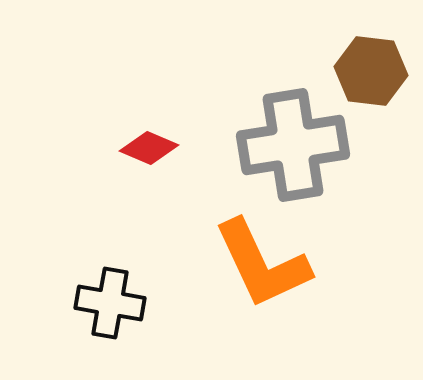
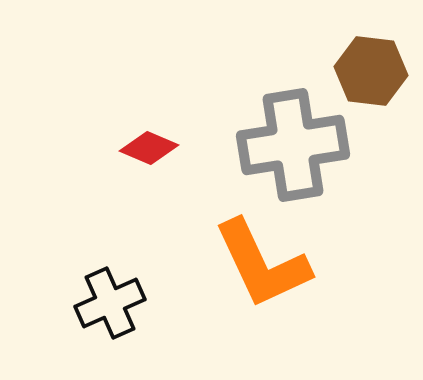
black cross: rotated 34 degrees counterclockwise
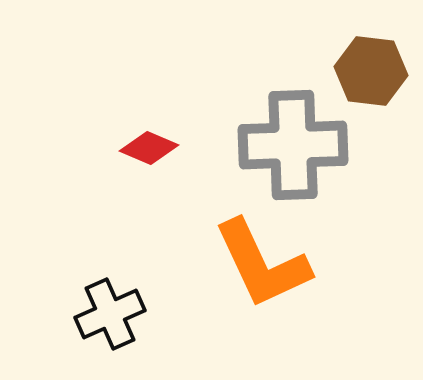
gray cross: rotated 7 degrees clockwise
black cross: moved 11 px down
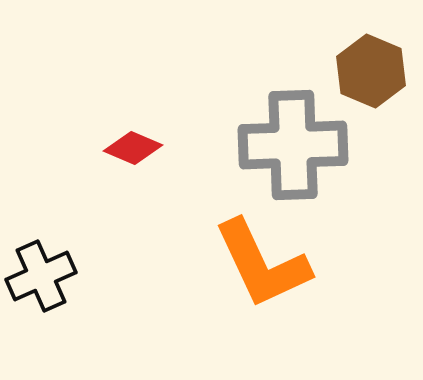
brown hexagon: rotated 16 degrees clockwise
red diamond: moved 16 px left
black cross: moved 69 px left, 38 px up
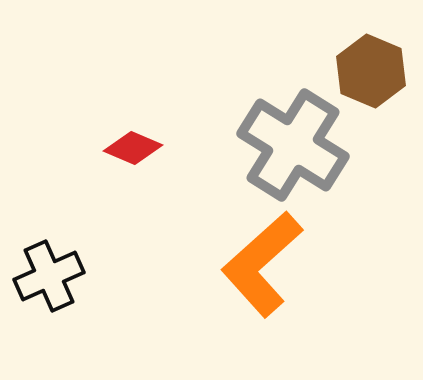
gray cross: rotated 34 degrees clockwise
orange L-shape: rotated 73 degrees clockwise
black cross: moved 8 px right
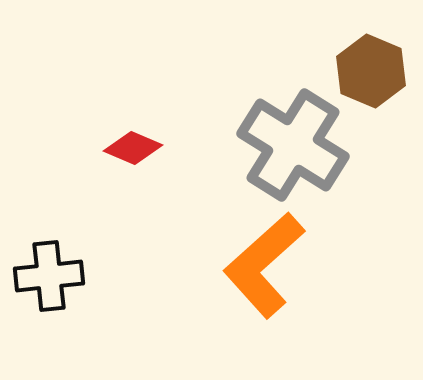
orange L-shape: moved 2 px right, 1 px down
black cross: rotated 18 degrees clockwise
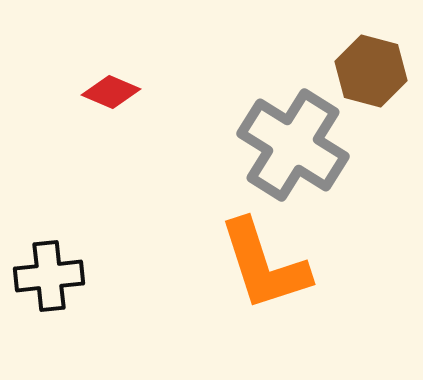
brown hexagon: rotated 8 degrees counterclockwise
red diamond: moved 22 px left, 56 px up
orange L-shape: rotated 66 degrees counterclockwise
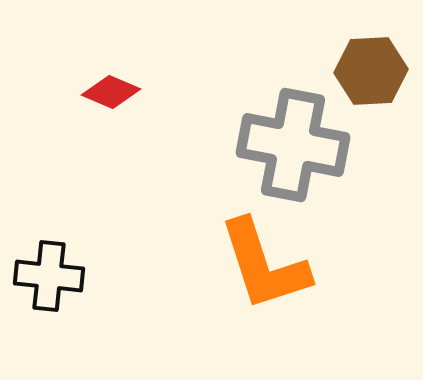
brown hexagon: rotated 18 degrees counterclockwise
gray cross: rotated 21 degrees counterclockwise
black cross: rotated 12 degrees clockwise
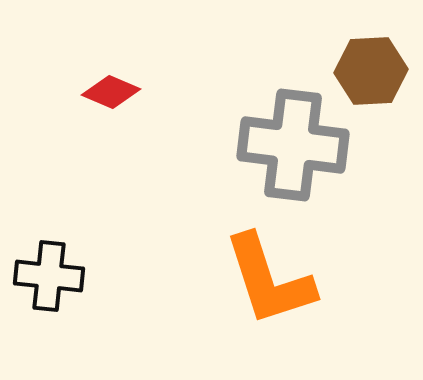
gray cross: rotated 4 degrees counterclockwise
orange L-shape: moved 5 px right, 15 px down
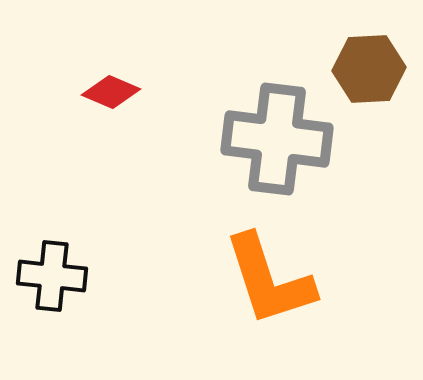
brown hexagon: moved 2 px left, 2 px up
gray cross: moved 16 px left, 6 px up
black cross: moved 3 px right
